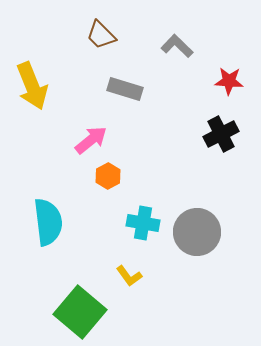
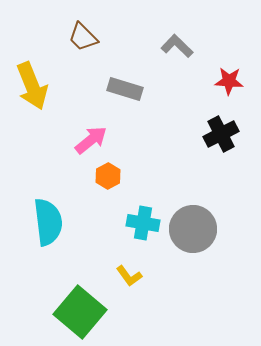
brown trapezoid: moved 18 px left, 2 px down
gray circle: moved 4 px left, 3 px up
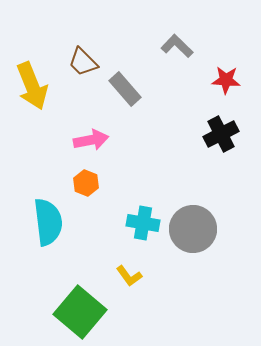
brown trapezoid: moved 25 px down
red star: moved 3 px left, 1 px up
gray rectangle: rotated 32 degrees clockwise
pink arrow: rotated 28 degrees clockwise
orange hexagon: moved 22 px left, 7 px down; rotated 10 degrees counterclockwise
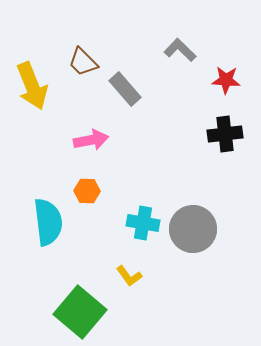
gray L-shape: moved 3 px right, 4 px down
black cross: moved 4 px right; rotated 20 degrees clockwise
orange hexagon: moved 1 px right, 8 px down; rotated 20 degrees counterclockwise
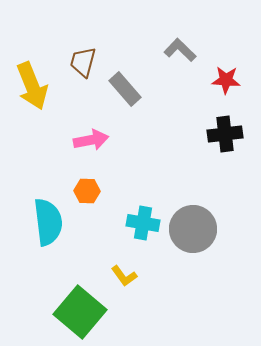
brown trapezoid: rotated 60 degrees clockwise
yellow L-shape: moved 5 px left
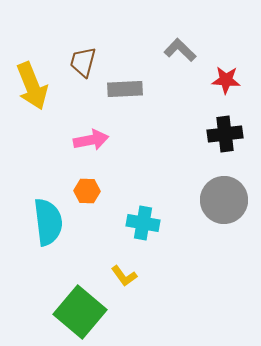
gray rectangle: rotated 52 degrees counterclockwise
gray circle: moved 31 px right, 29 px up
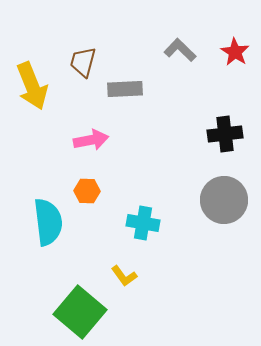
red star: moved 9 px right, 28 px up; rotated 28 degrees clockwise
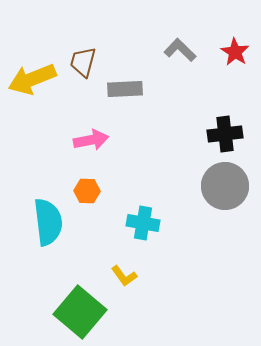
yellow arrow: moved 7 px up; rotated 90 degrees clockwise
gray circle: moved 1 px right, 14 px up
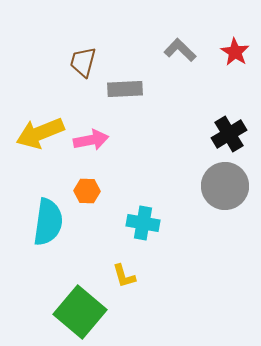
yellow arrow: moved 8 px right, 54 px down
black cross: moved 4 px right; rotated 24 degrees counterclockwise
cyan semicircle: rotated 15 degrees clockwise
yellow L-shape: rotated 20 degrees clockwise
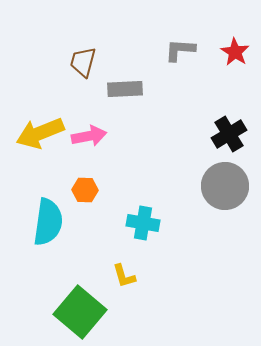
gray L-shape: rotated 40 degrees counterclockwise
pink arrow: moved 2 px left, 4 px up
orange hexagon: moved 2 px left, 1 px up
